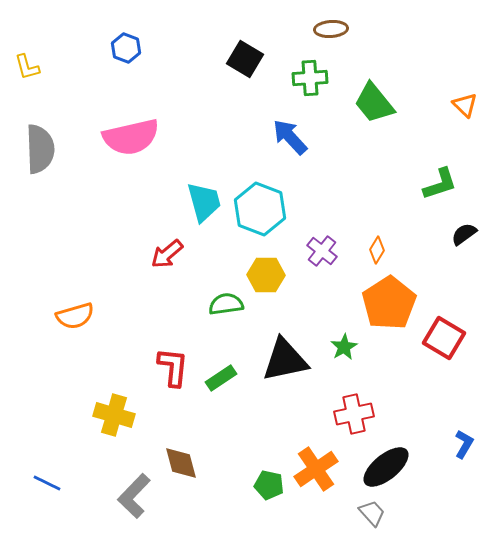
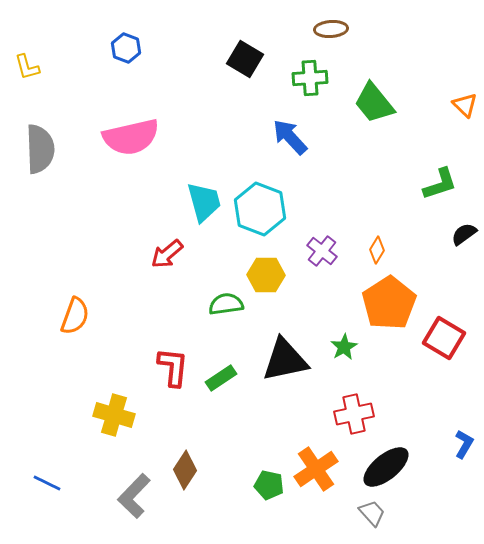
orange semicircle: rotated 54 degrees counterclockwise
brown diamond: moved 4 px right, 7 px down; rotated 48 degrees clockwise
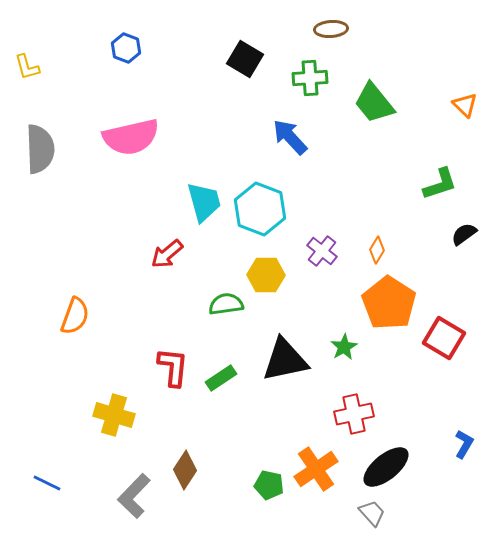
orange pentagon: rotated 6 degrees counterclockwise
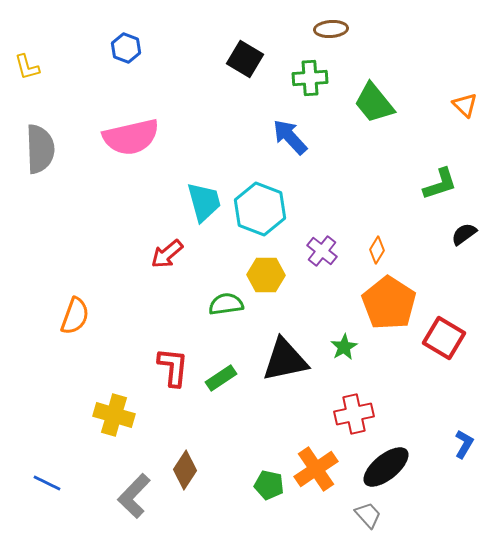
gray trapezoid: moved 4 px left, 2 px down
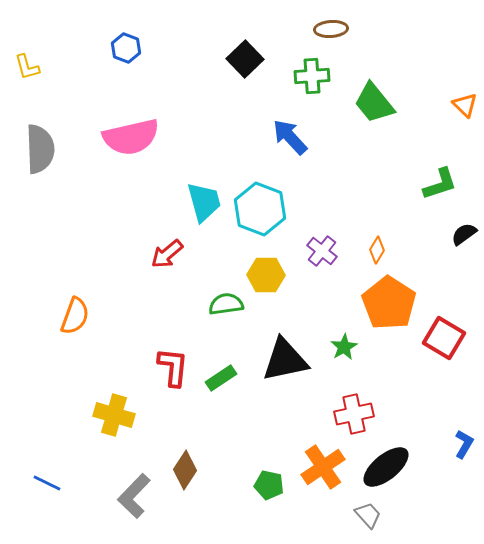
black square: rotated 15 degrees clockwise
green cross: moved 2 px right, 2 px up
orange cross: moved 7 px right, 2 px up
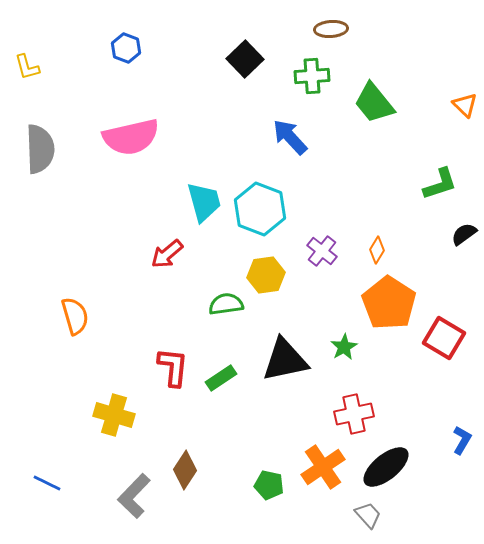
yellow hexagon: rotated 9 degrees counterclockwise
orange semicircle: rotated 36 degrees counterclockwise
blue L-shape: moved 2 px left, 4 px up
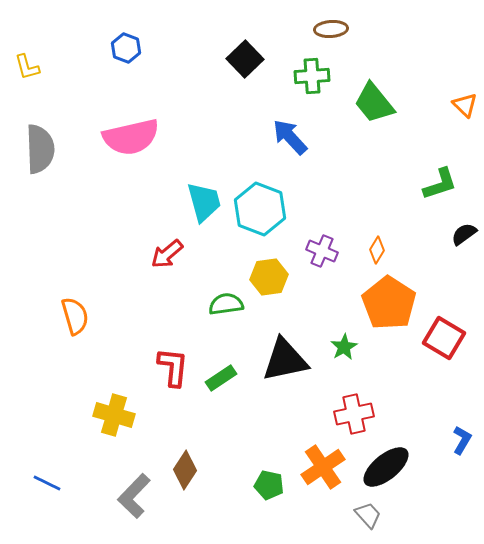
purple cross: rotated 16 degrees counterclockwise
yellow hexagon: moved 3 px right, 2 px down
